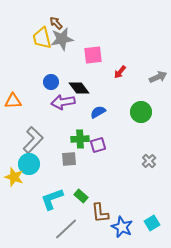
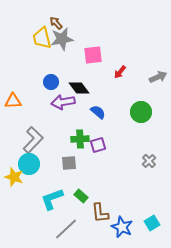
blue semicircle: rotated 70 degrees clockwise
gray square: moved 4 px down
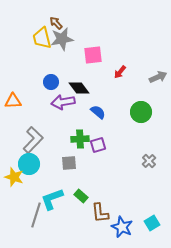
gray line: moved 30 px left, 14 px up; rotated 30 degrees counterclockwise
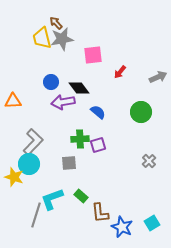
gray L-shape: moved 2 px down
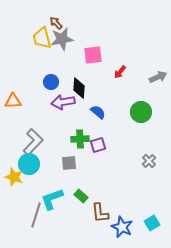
black diamond: rotated 40 degrees clockwise
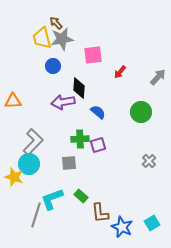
gray arrow: rotated 24 degrees counterclockwise
blue circle: moved 2 px right, 16 px up
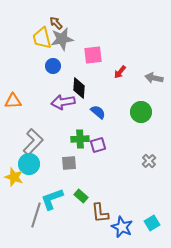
gray arrow: moved 4 px left, 1 px down; rotated 120 degrees counterclockwise
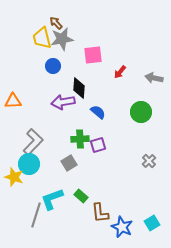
gray square: rotated 28 degrees counterclockwise
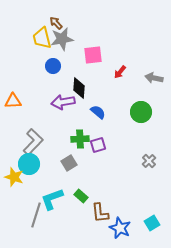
blue star: moved 2 px left, 1 px down
